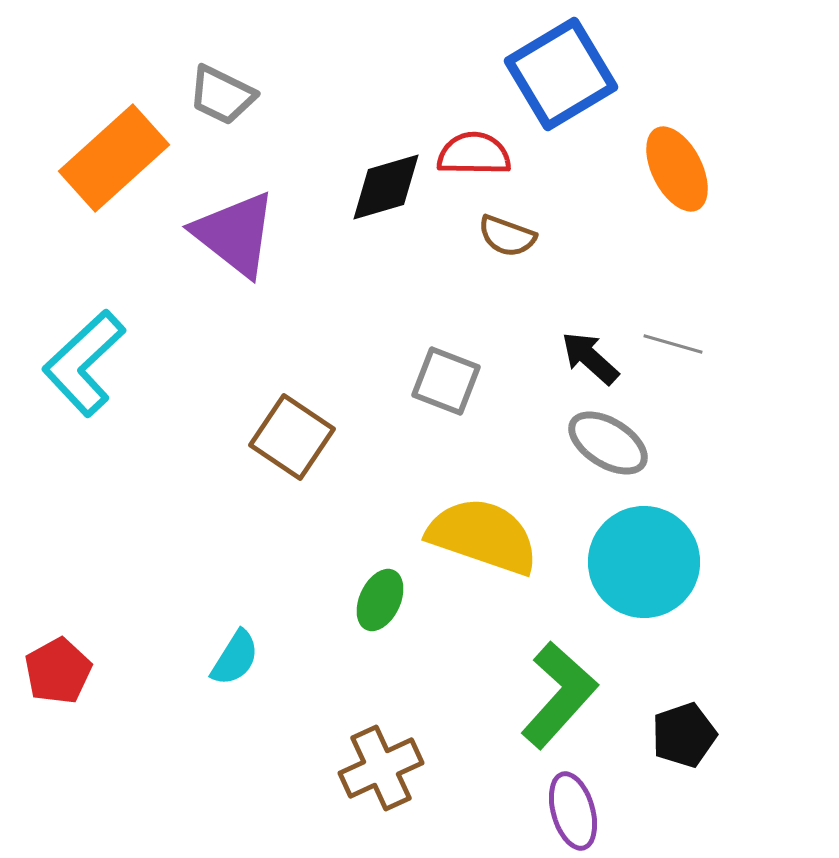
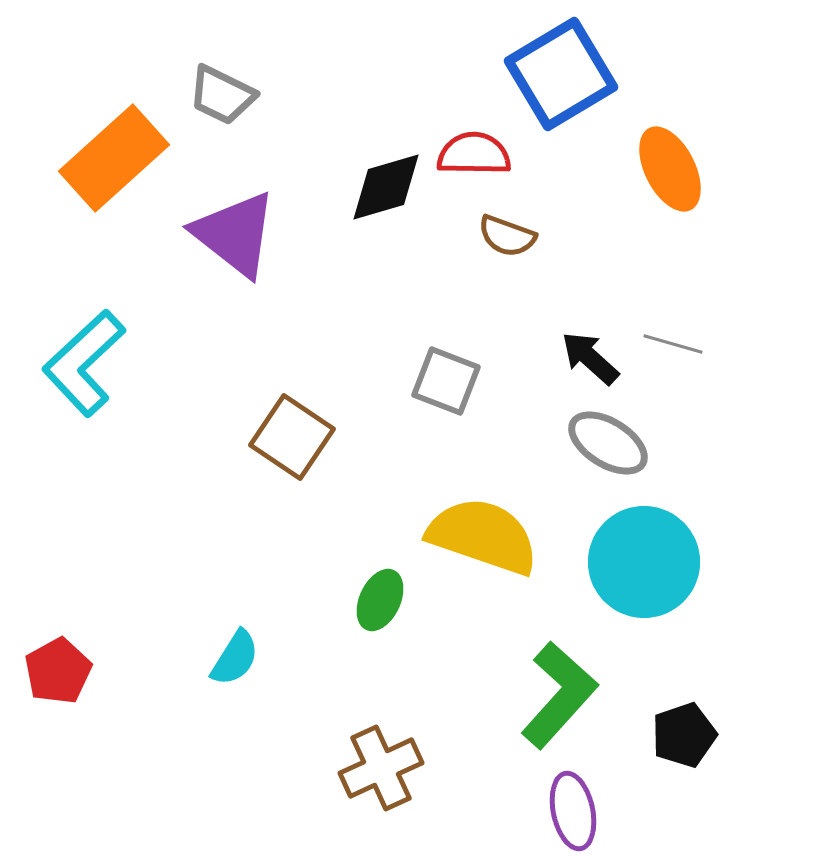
orange ellipse: moved 7 px left
purple ellipse: rotated 4 degrees clockwise
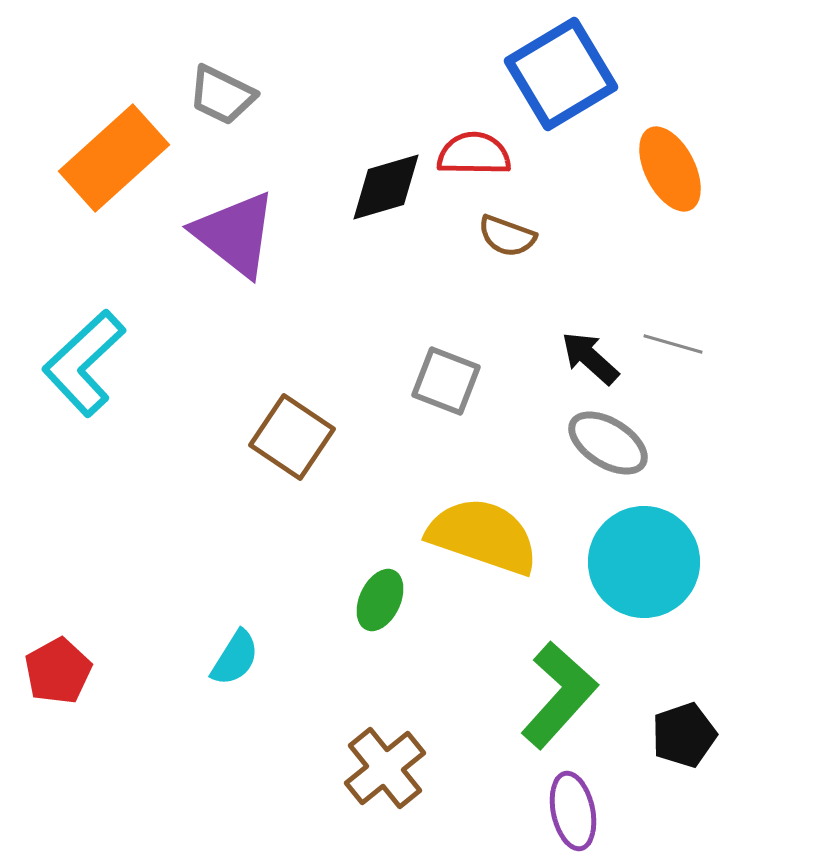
brown cross: moved 4 px right; rotated 14 degrees counterclockwise
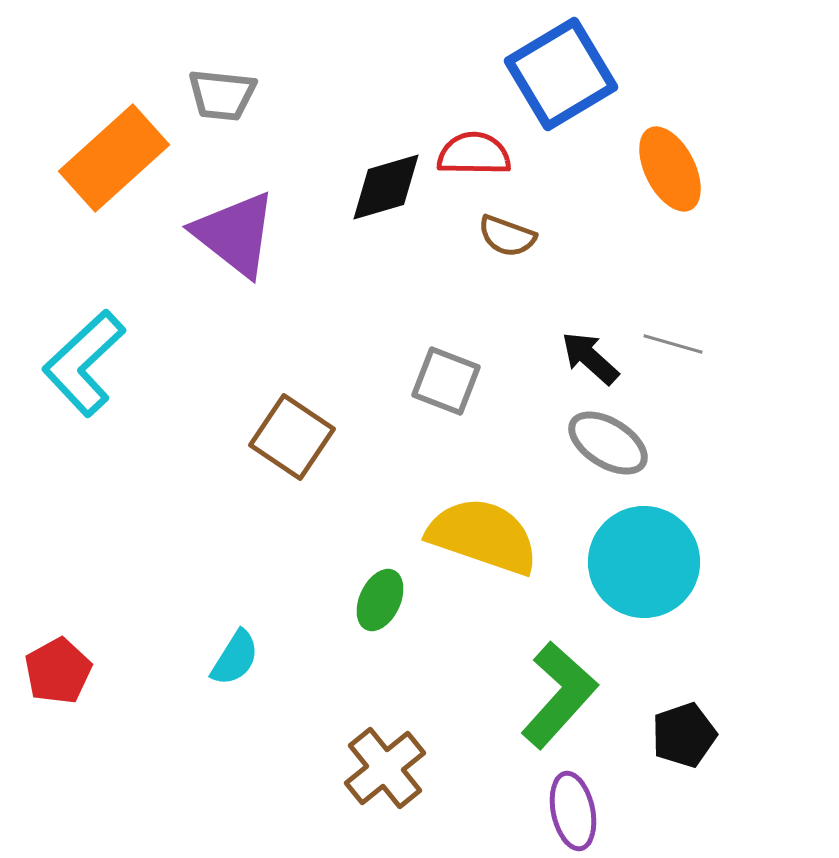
gray trapezoid: rotated 20 degrees counterclockwise
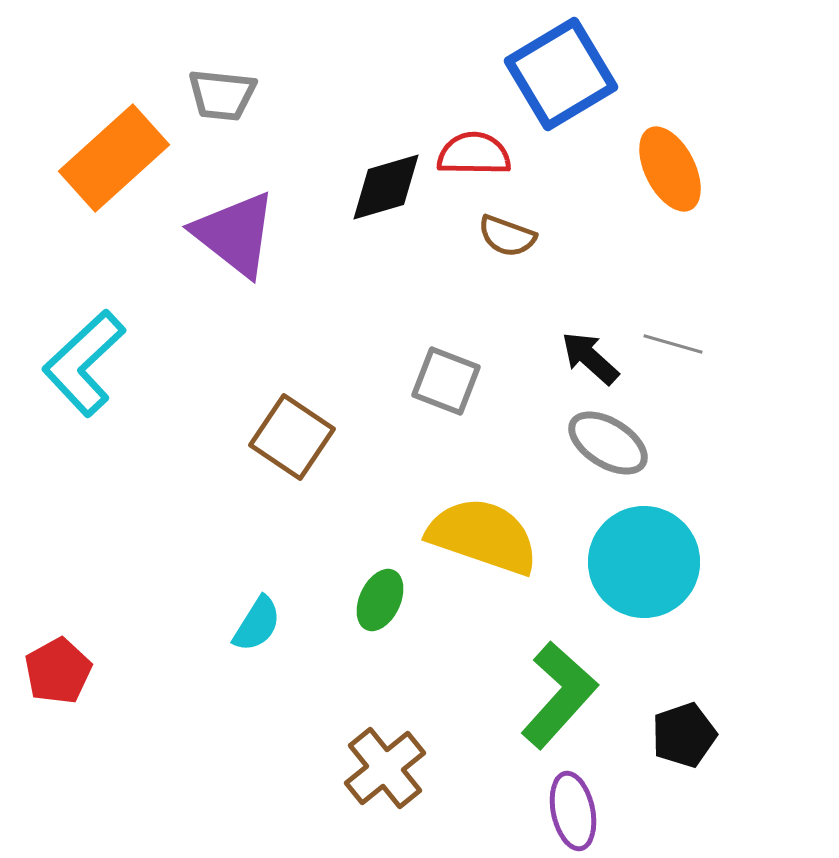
cyan semicircle: moved 22 px right, 34 px up
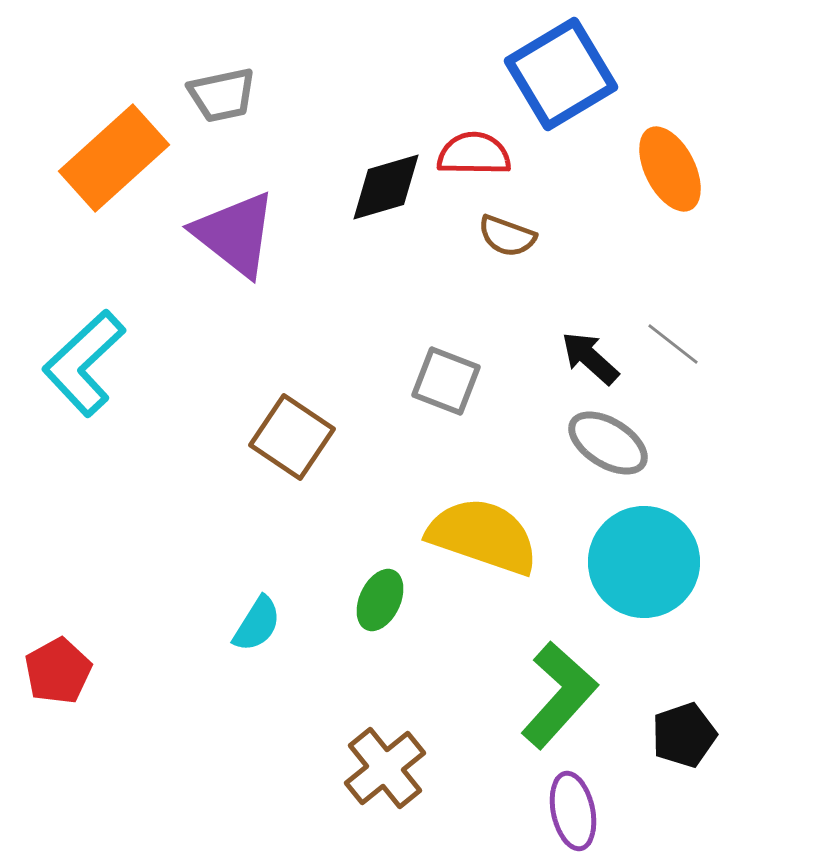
gray trapezoid: rotated 18 degrees counterclockwise
gray line: rotated 22 degrees clockwise
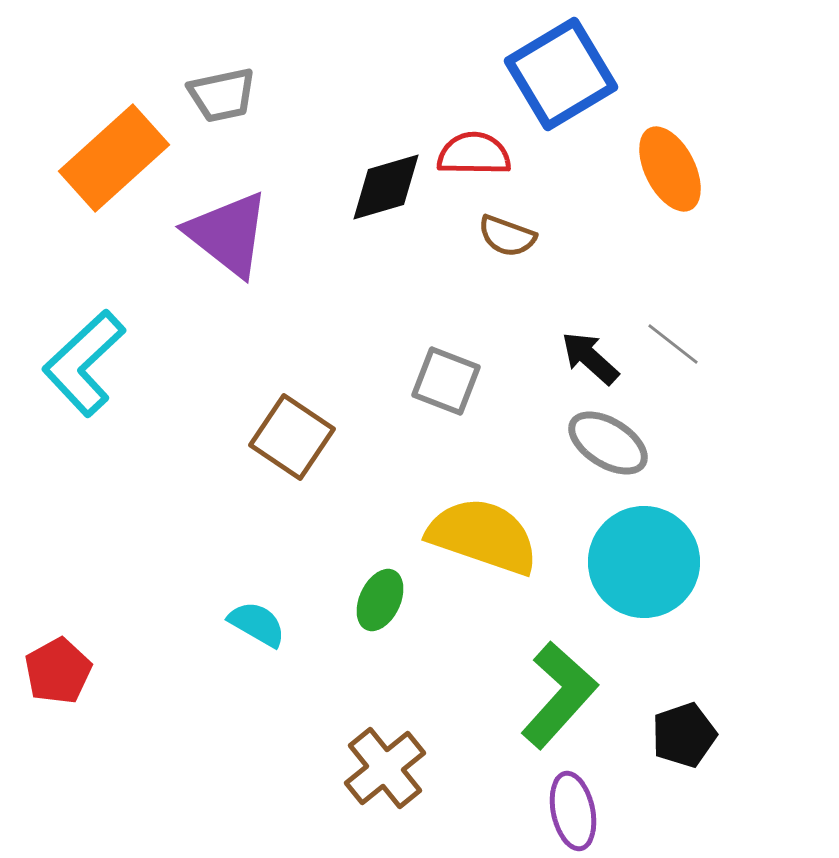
purple triangle: moved 7 px left
cyan semicircle: rotated 92 degrees counterclockwise
